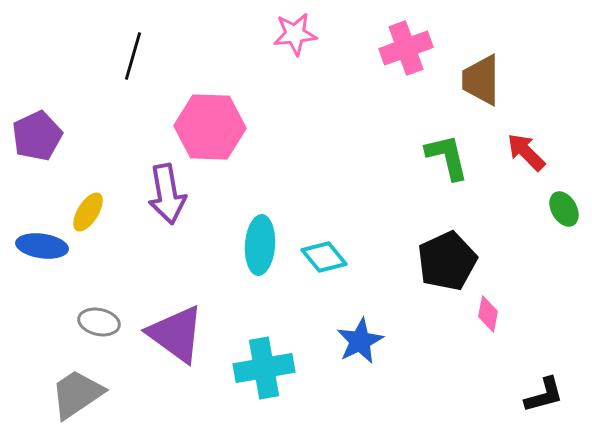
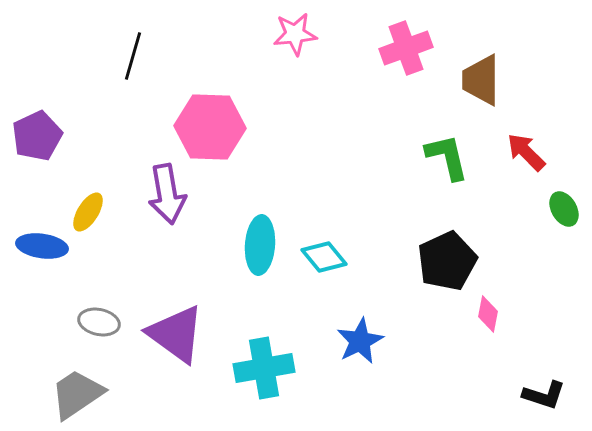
black L-shape: rotated 33 degrees clockwise
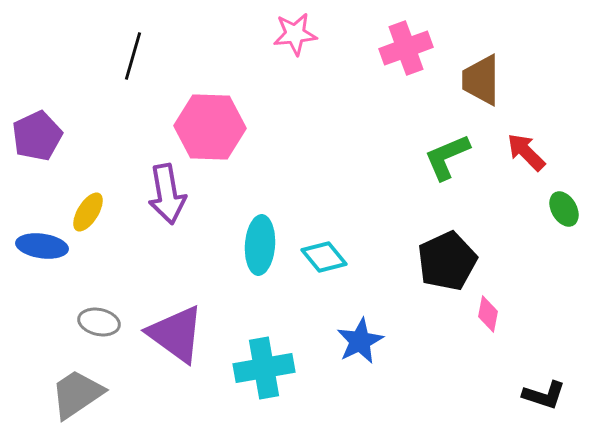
green L-shape: rotated 100 degrees counterclockwise
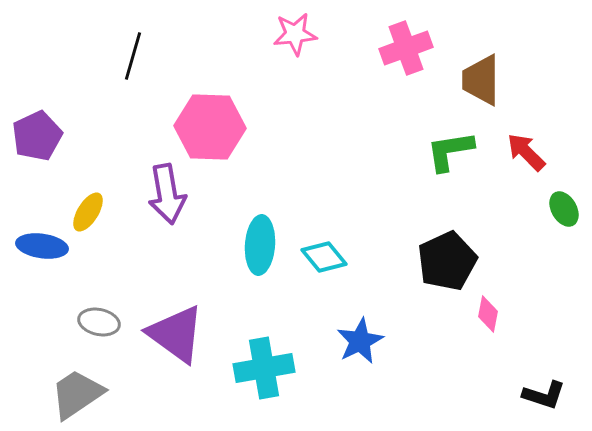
green L-shape: moved 3 px right, 6 px up; rotated 14 degrees clockwise
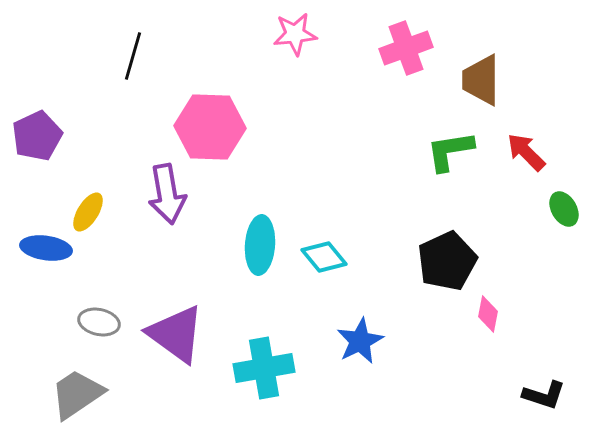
blue ellipse: moved 4 px right, 2 px down
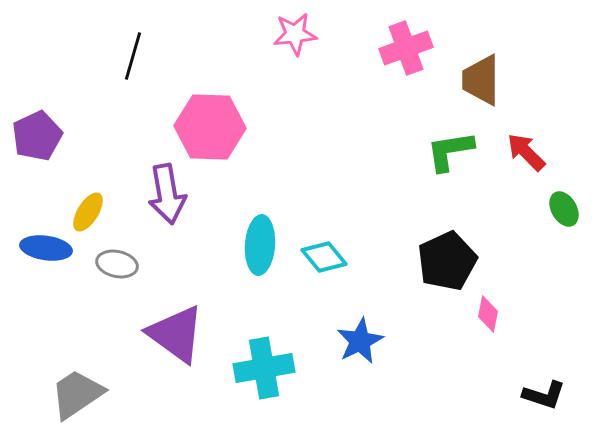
gray ellipse: moved 18 px right, 58 px up
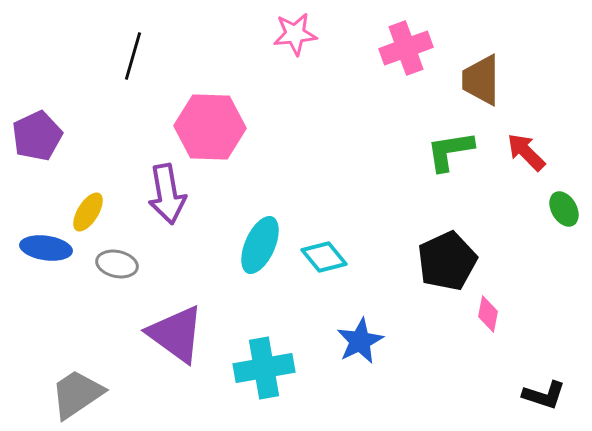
cyan ellipse: rotated 20 degrees clockwise
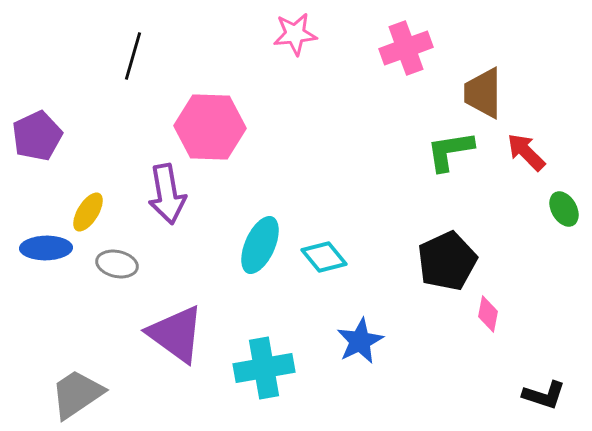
brown trapezoid: moved 2 px right, 13 px down
blue ellipse: rotated 9 degrees counterclockwise
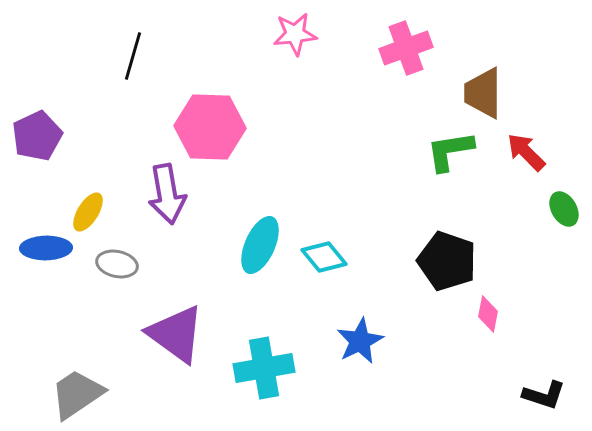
black pentagon: rotated 28 degrees counterclockwise
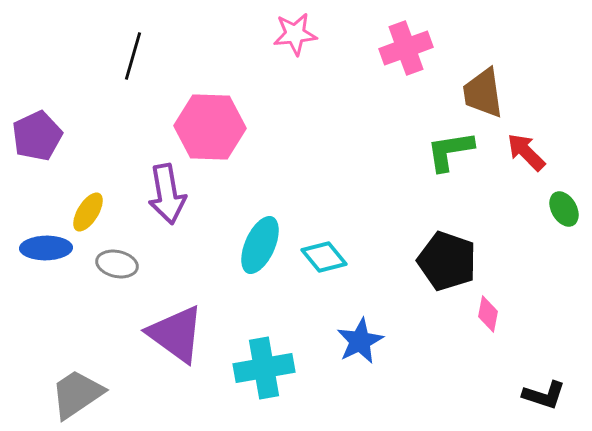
brown trapezoid: rotated 8 degrees counterclockwise
